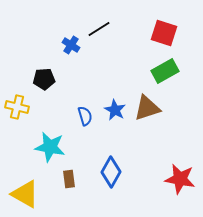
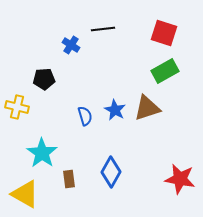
black line: moved 4 px right; rotated 25 degrees clockwise
cyan star: moved 8 px left, 6 px down; rotated 24 degrees clockwise
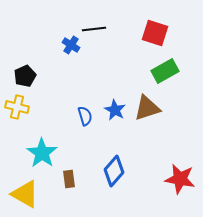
black line: moved 9 px left
red square: moved 9 px left
black pentagon: moved 19 px left, 3 px up; rotated 20 degrees counterclockwise
blue diamond: moved 3 px right, 1 px up; rotated 12 degrees clockwise
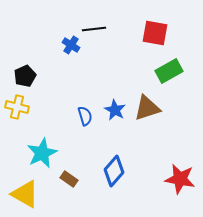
red square: rotated 8 degrees counterclockwise
green rectangle: moved 4 px right
cyan star: rotated 12 degrees clockwise
brown rectangle: rotated 48 degrees counterclockwise
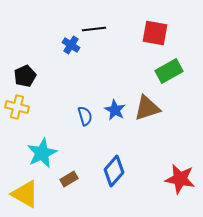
brown rectangle: rotated 66 degrees counterclockwise
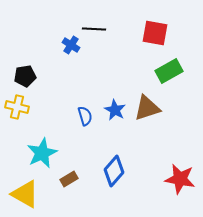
black line: rotated 10 degrees clockwise
black pentagon: rotated 15 degrees clockwise
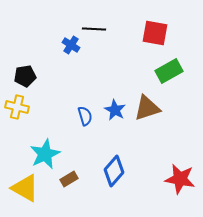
cyan star: moved 3 px right, 1 px down
yellow triangle: moved 6 px up
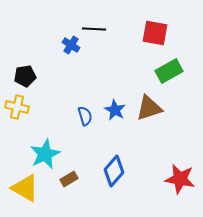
brown triangle: moved 2 px right
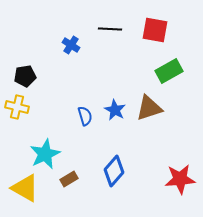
black line: moved 16 px right
red square: moved 3 px up
red star: rotated 16 degrees counterclockwise
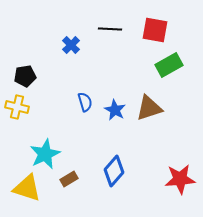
blue cross: rotated 12 degrees clockwise
green rectangle: moved 6 px up
blue semicircle: moved 14 px up
yellow triangle: moved 2 px right; rotated 12 degrees counterclockwise
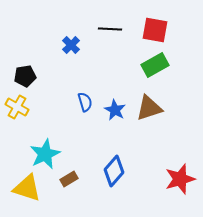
green rectangle: moved 14 px left
yellow cross: rotated 15 degrees clockwise
red star: rotated 12 degrees counterclockwise
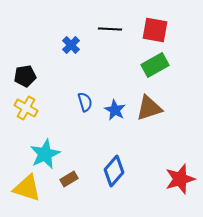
yellow cross: moved 9 px right, 1 px down
